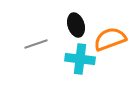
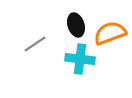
orange semicircle: moved 6 px up
gray line: moved 1 px left; rotated 15 degrees counterclockwise
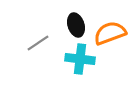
gray line: moved 3 px right, 1 px up
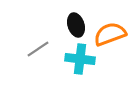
orange semicircle: moved 1 px down
gray line: moved 6 px down
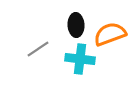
black ellipse: rotated 15 degrees clockwise
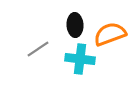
black ellipse: moved 1 px left
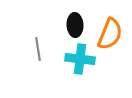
orange semicircle: rotated 132 degrees clockwise
gray line: rotated 65 degrees counterclockwise
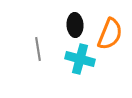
cyan cross: rotated 8 degrees clockwise
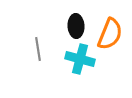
black ellipse: moved 1 px right, 1 px down
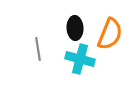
black ellipse: moved 1 px left, 2 px down
